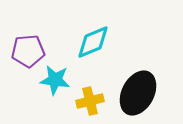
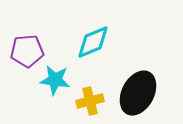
purple pentagon: moved 1 px left
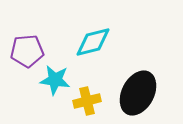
cyan diamond: rotated 9 degrees clockwise
yellow cross: moved 3 px left
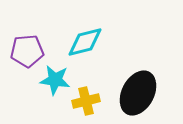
cyan diamond: moved 8 px left
yellow cross: moved 1 px left
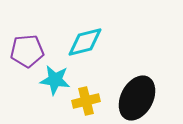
black ellipse: moved 1 px left, 5 px down
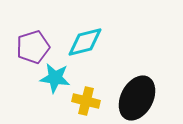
purple pentagon: moved 6 px right, 4 px up; rotated 12 degrees counterclockwise
cyan star: moved 2 px up
yellow cross: rotated 28 degrees clockwise
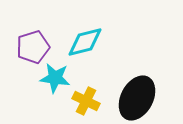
yellow cross: rotated 12 degrees clockwise
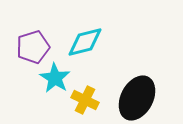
cyan star: rotated 24 degrees clockwise
yellow cross: moved 1 px left, 1 px up
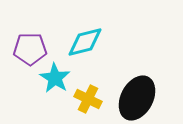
purple pentagon: moved 3 px left, 2 px down; rotated 16 degrees clockwise
yellow cross: moved 3 px right, 1 px up
